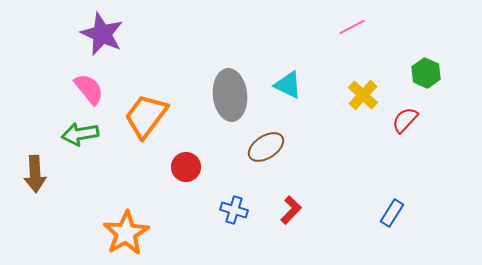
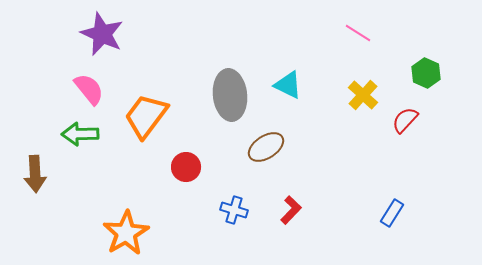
pink line: moved 6 px right, 6 px down; rotated 60 degrees clockwise
green arrow: rotated 9 degrees clockwise
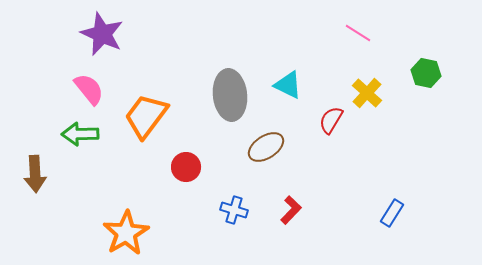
green hexagon: rotated 12 degrees counterclockwise
yellow cross: moved 4 px right, 2 px up
red semicircle: moved 74 px left; rotated 12 degrees counterclockwise
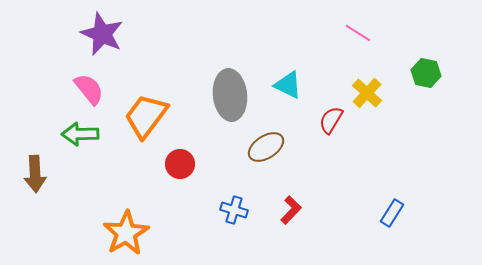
red circle: moved 6 px left, 3 px up
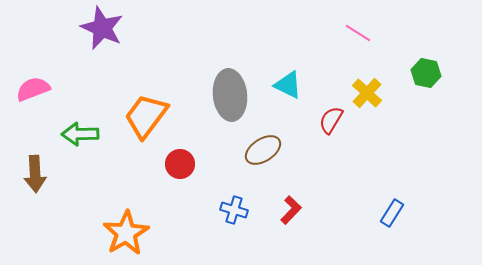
purple star: moved 6 px up
pink semicircle: moved 56 px left; rotated 72 degrees counterclockwise
brown ellipse: moved 3 px left, 3 px down
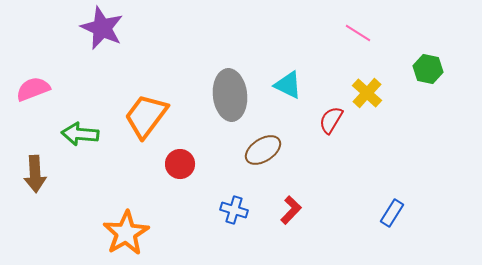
green hexagon: moved 2 px right, 4 px up
green arrow: rotated 6 degrees clockwise
